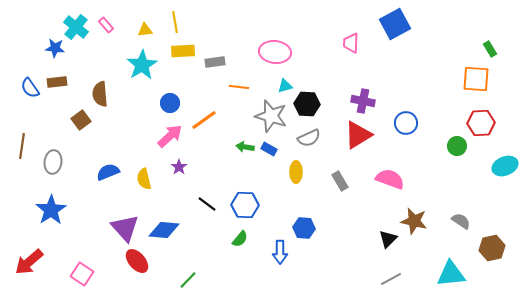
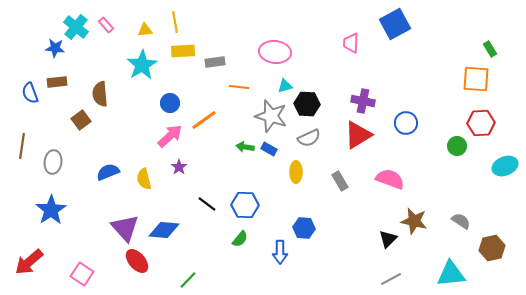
blue semicircle at (30, 88): moved 5 px down; rotated 15 degrees clockwise
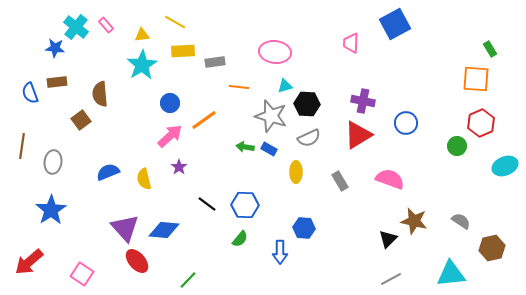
yellow line at (175, 22): rotated 50 degrees counterclockwise
yellow triangle at (145, 30): moved 3 px left, 5 px down
red hexagon at (481, 123): rotated 20 degrees counterclockwise
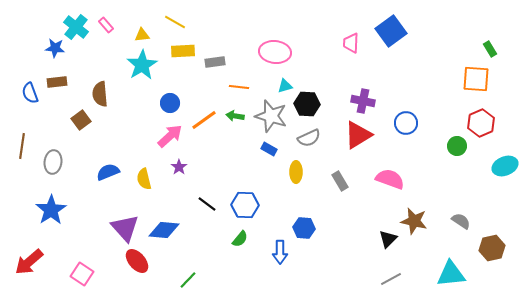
blue square at (395, 24): moved 4 px left, 7 px down; rotated 8 degrees counterclockwise
green arrow at (245, 147): moved 10 px left, 31 px up
